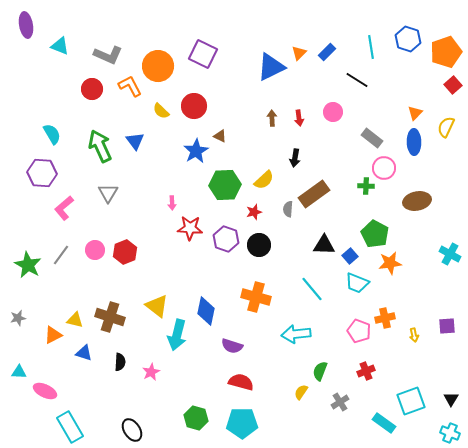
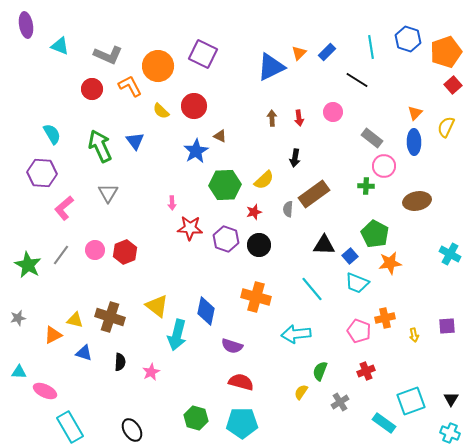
pink circle at (384, 168): moved 2 px up
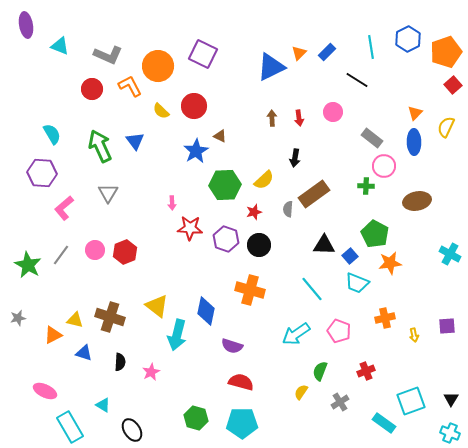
blue hexagon at (408, 39): rotated 15 degrees clockwise
orange cross at (256, 297): moved 6 px left, 7 px up
pink pentagon at (359, 331): moved 20 px left
cyan arrow at (296, 334): rotated 28 degrees counterclockwise
cyan triangle at (19, 372): moved 84 px right, 33 px down; rotated 28 degrees clockwise
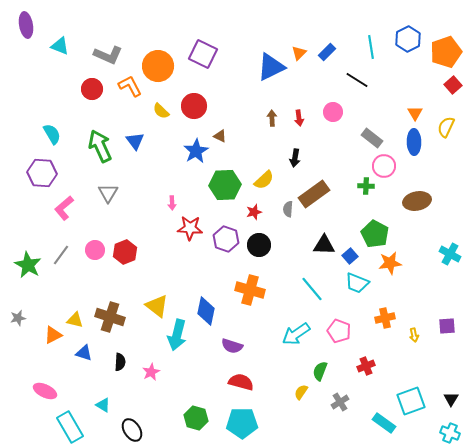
orange triangle at (415, 113): rotated 14 degrees counterclockwise
red cross at (366, 371): moved 5 px up
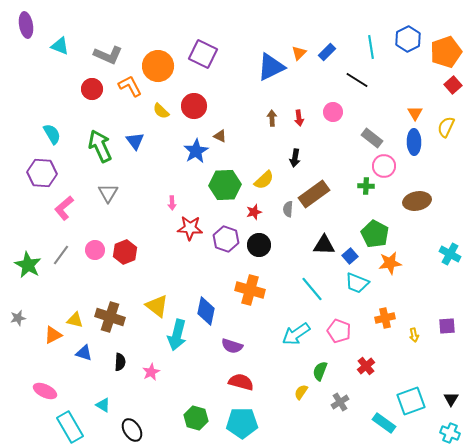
red cross at (366, 366): rotated 18 degrees counterclockwise
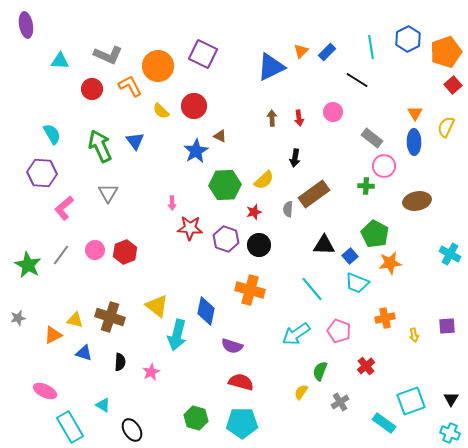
cyan triangle at (60, 46): moved 15 px down; rotated 18 degrees counterclockwise
orange triangle at (299, 53): moved 2 px right, 2 px up
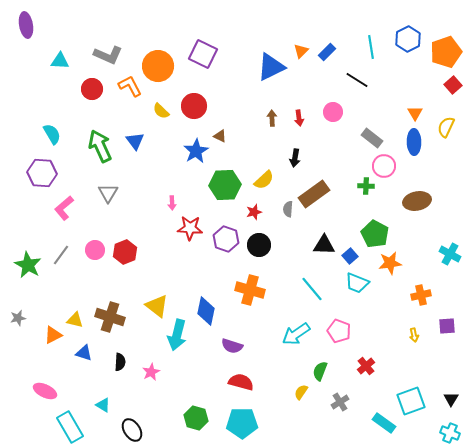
orange cross at (385, 318): moved 36 px right, 23 px up
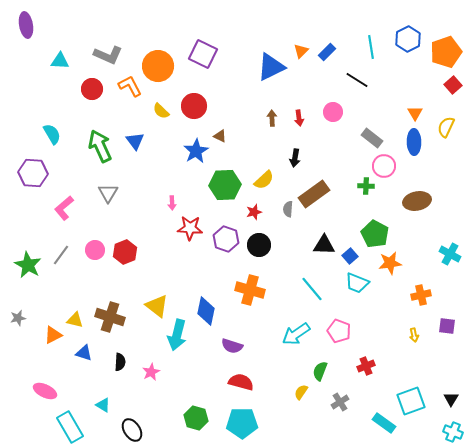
purple hexagon at (42, 173): moved 9 px left
purple square at (447, 326): rotated 12 degrees clockwise
red cross at (366, 366): rotated 18 degrees clockwise
cyan cross at (450, 433): moved 3 px right, 1 px up
